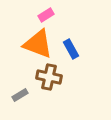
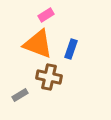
blue rectangle: rotated 48 degrees clockwise
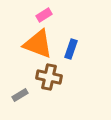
pink rectangle: moved 2 px left
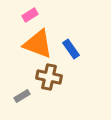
pink rectangle: moved 14 px left
blue rectangle: rotated 54 degrees counterclockwise
gray rectangle: moved 2 px right, 1 px down
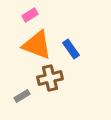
orange triangle: moved 1 px left, 1 px down
brown cross: moved 1 px right, 1 px down; rotated 25 degrees counterclockwise
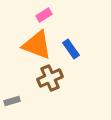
pink rectangle: moved 14 px right
brown cross: rotated 10 degrees counterclockwise
gray rectangle: moved 10 px left, 5 px down; rotated 14 degrees clockwise
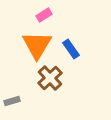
orange triangle: rotated 40 degrees clockwise
brown cross: rotated 20 degrees counterclockwise
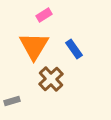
orange triangle: moved 3 px left, 1 px down
blue rectangle: moved 3 px right
brown cross: moved 1 px right, 1 px down
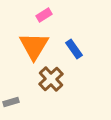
gray rectangle: moved 1 px left, 1 px down
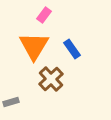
pink rectangle: rotated 21 degrees counterclockwise
blue rectangle: moved 2 px left
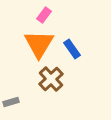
orange triangle: moved 5 px right, 2 px up
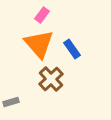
pink rectangle: moved 2 px left
orange triangle: rotated 12 degrees counterclockwise
